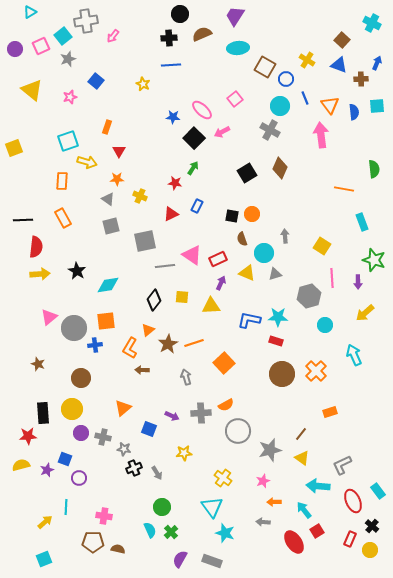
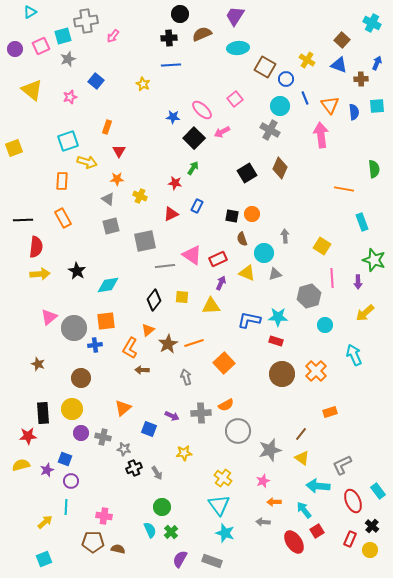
cyan square at (63, 36): rotated 24 degrees clockwise
purple circle at (79, 478): moved 8 px left, 3 px down
cyan triangle at (212, 507): moved 7 px right, 2 px up
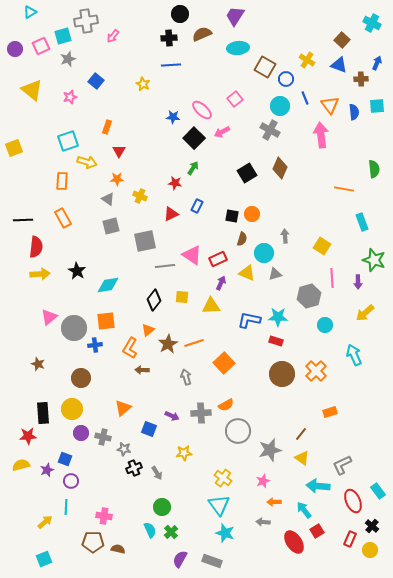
brown semicircle at (242, 239): rotated 144 degrees counterclockwise
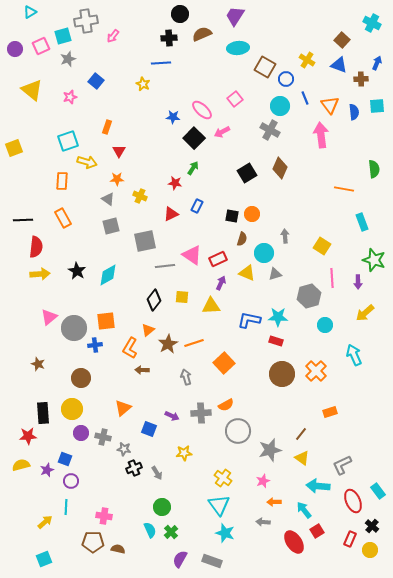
blue line at (171, 65): moved 10 px left, 2 px up
cyan diamond at (108, 285): moved 10 px up; rotated 20 degrees counterclockwise
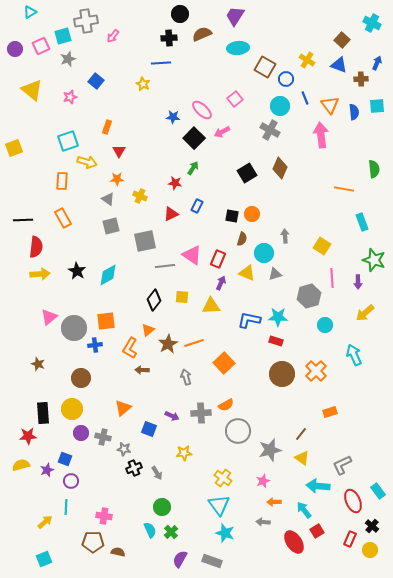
red rectangle at (218, 259): rotated 42 degrees counterclockwise
brown semicircle at (118, 549): moved 3 px down
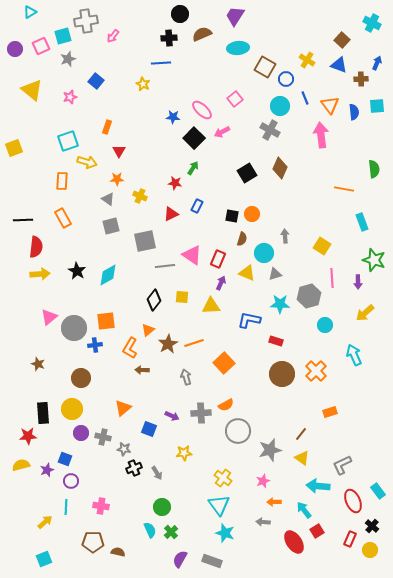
cyan star at (278, 317): moved 2 px right, 13 px up
pink cross at (104, 516): moved 3 px left, 10 px up
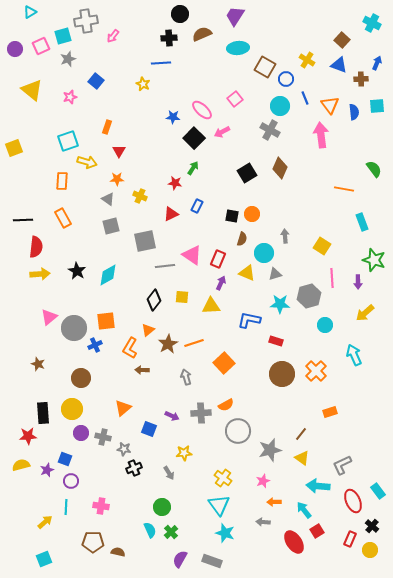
green semicircle at (374, 169): rotated 30 degrees counterclockwise
blue cross at (95, 345): rotated 16 degrees counterclockwise
gray arrow at (157, 473): moved 12 px right
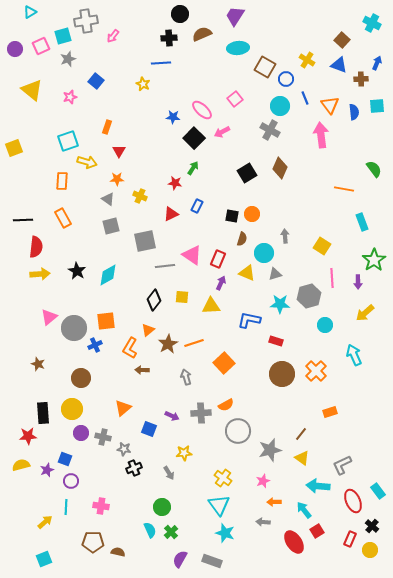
green star at (374, 260): rotated 20 degrees clockwise
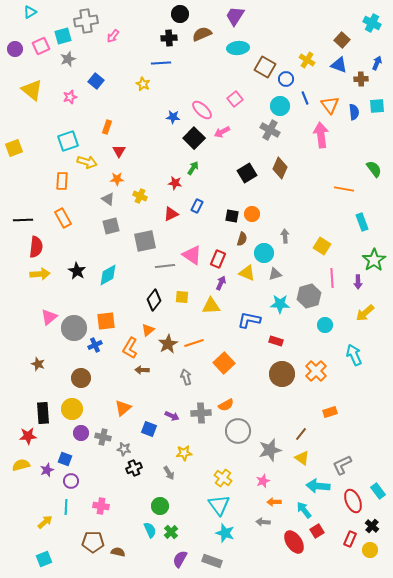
green circle at (162, 507): moved 2 px left, 1 px up
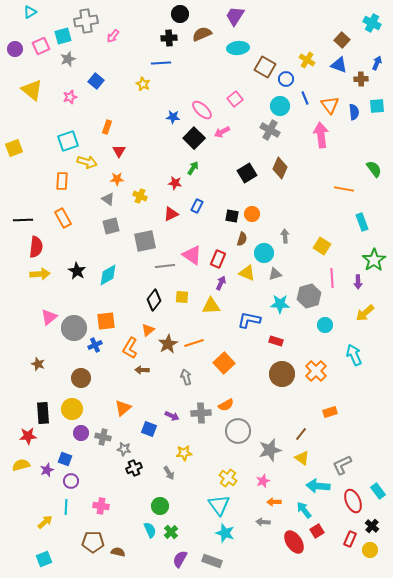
yellow cross at (223, 478): moved 5 px right
